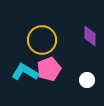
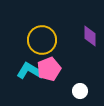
cyan L-shape: moved 5 px right, 1 px up
white circle: moved 7 px left, 11 px down
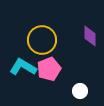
cyan L-shape: moved 7 px left, 4 px up
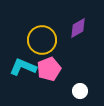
purple diamond: moved 12 px left, 8 px up; rotated 60 degrees clockwise
cyan L-shape: rotated 8 degrees counterclockwise
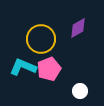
yellow circle: moved 1 px left, 1 px up
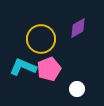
white circle: moved 3 px left, 2 px up
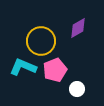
yellow circle: moved 2 px down
pink pentagon: moved 6 px right, 1 px down
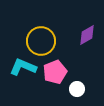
purple diamond: moved 9 px right, 7 px down
pink pentagon: moved 2 px down
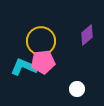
purple diamond: rotated 10 degrees counterclockwise
cyan L-shape: moved 1 px right
pink pentagon: moved 12 px left, 10 px up; rotated 15 degrees clockwise
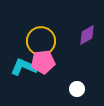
purple diamond: rotated 10 degrees clockwise
